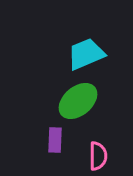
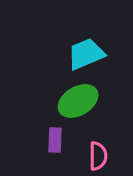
green ellipse: rotated 9 degrees clockwise
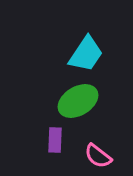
cyan trapezoid: rotated 147 degrees clockwise
pink semicircle: rotated 128 degrees clockwise
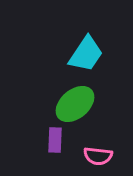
green ellipse: moved 3 px left, 3 px down; rotated 9 degrees counterclockwise
pink semicircle: rotated 32 degrees counterclockwise
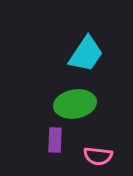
green ellipse: rotated 30 degrees clockwise
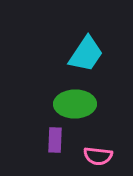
green ellipse: rotated 9 degrees clockwise
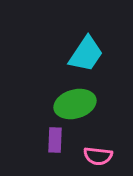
green ellipse: rotated 15 degrees counterclockwise
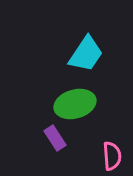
purple rectangle: moved 2 px up; rotated 35 degrees counterclockwise
pink semicircle: moved 14 px right; rotated 100 degrees counterclockwise
